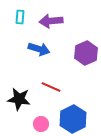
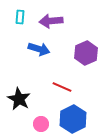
red line: moved 11 px right
black star: rotated 20 degrees clockwise
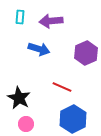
black star: moved 1 px up
pink circle: moved 15 px left
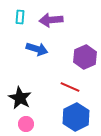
purple arrow: moved 1 px up
blue arrow: moved 2 px left
purple hexagon: moved 1 px left, 4 px down
red line: moved 8 px right
black star: moved 1 px right
blue hexagon: moved 3 px right, 2 px up
